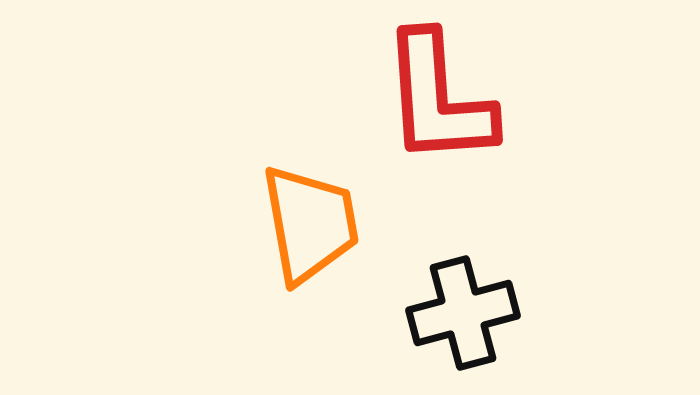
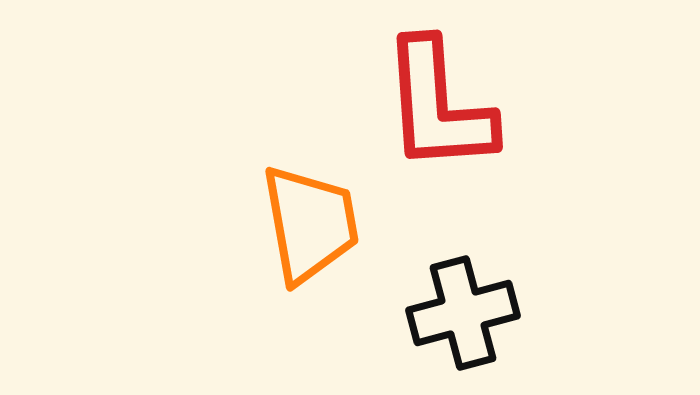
red L-shape: moved 7 px down
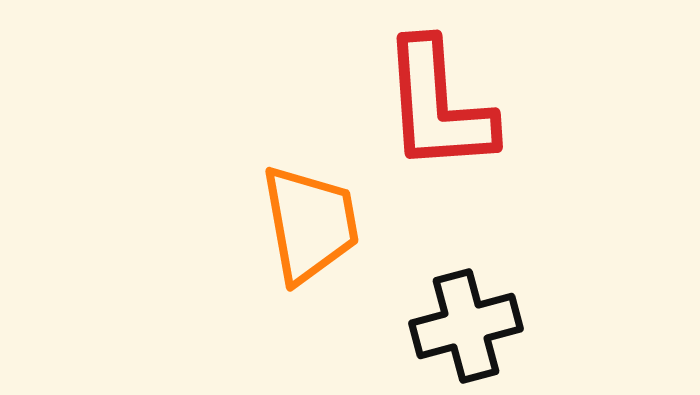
black cross: moved 3 px right, 13 px down
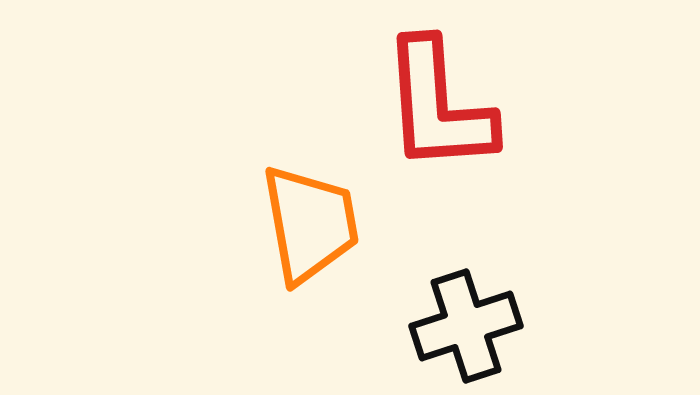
black cross: rotated 3 degrees counterclockwise
